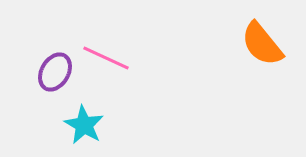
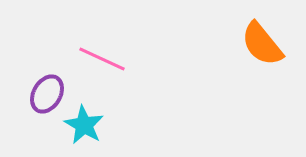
pink line: moved 4 px left, 1 px down
purple ellipse: moved 8 px left, 22 px down
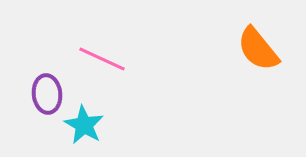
orange semicircle: moved 4 px left, 5 px down
purple ellipse: rotated 36 degrees counterclockwise
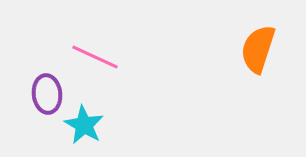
orange semicircle: rotated 57 degrees clockwise
pink line: moved 7 px left, 2 px up
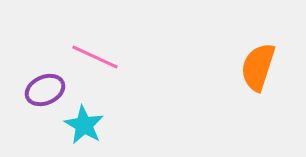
orange semicircle: moved 18 px down
purple ellipse: moved 2 px left, 4 px up; rotated 72 degrees clockwise
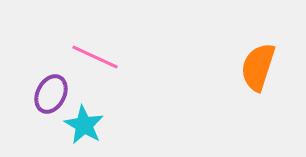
purple ellipse: moved 6 px right, 4 px down; rotated 39 degrees counterclockwise
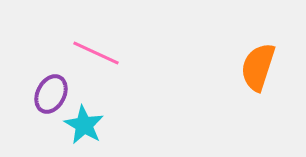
pink line: moved 1 px right, 4 px up
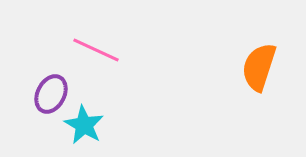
pink line: moved 3 px up
orange semicircle: moved 1 px right
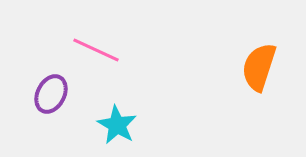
cyan star: moved 33 px right
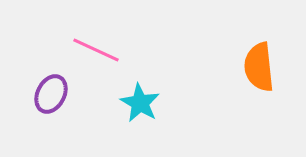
orange semicircle: rotated 24 degrees counterclockwise
cyan star: moved 23 px right, 22 px up
